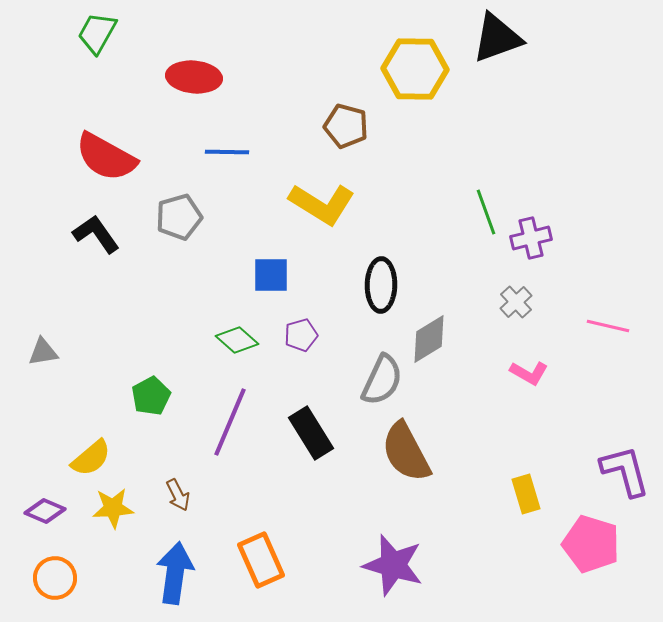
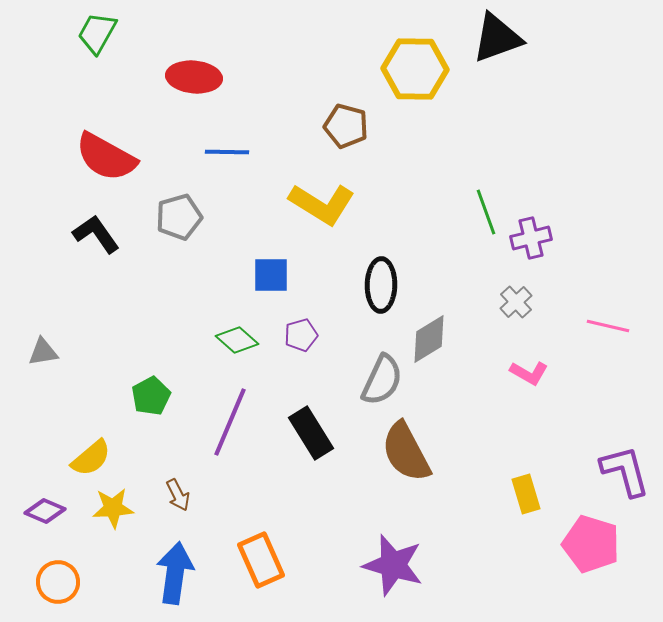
orange circle: moved 3 px right, 4 px down
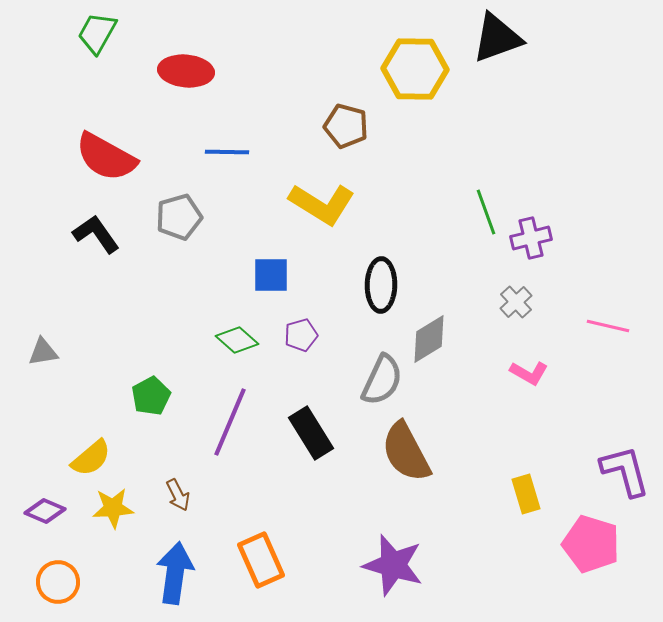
red ellipse: moved 8 px left, 6 px up
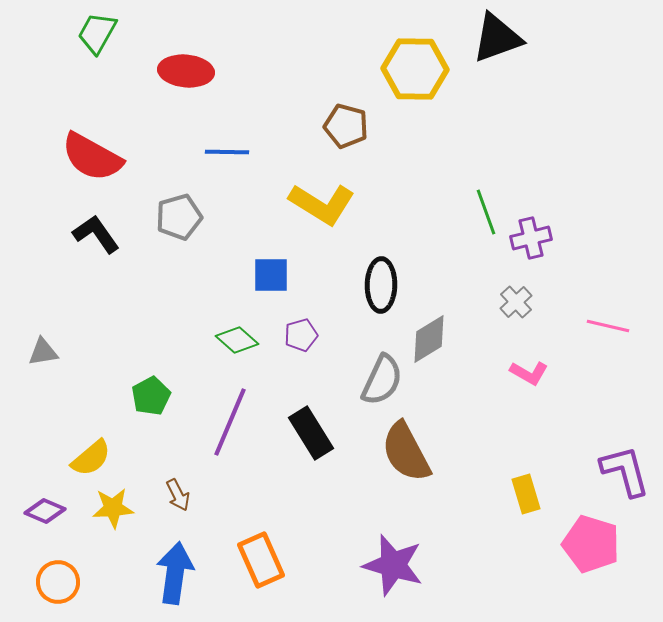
red semicircle: moved 14 px left
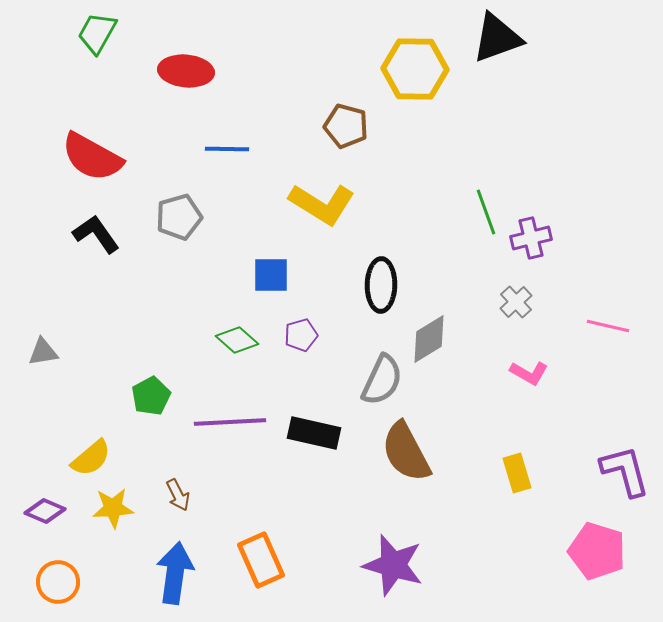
blue line: moved 3 px up
purple line: rotated 64 degrees clockwise
black rectangle: moved 3 px right; rotated 45 degrees counterclockwise
yellow rectangle: moved 9 px left, 21 px up
pink pentagon: moved 6 px right, 7 px down
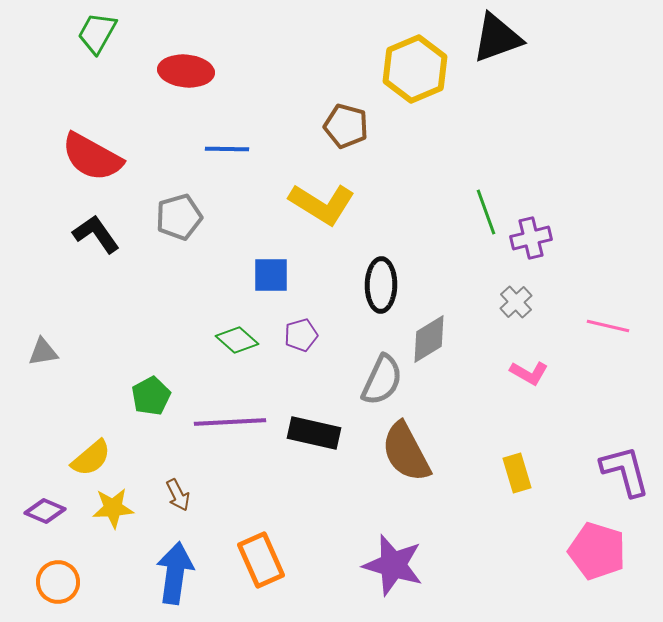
yellow hexagon: rotated 24 degrees counterclockwise
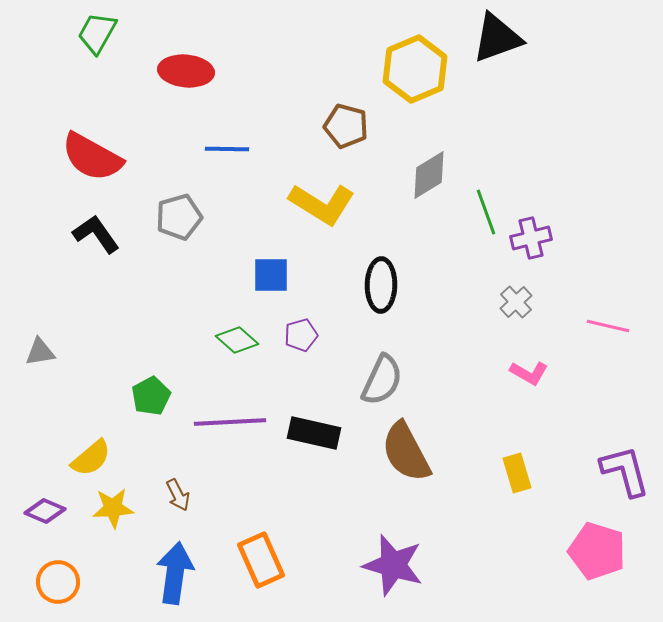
gray diamond: moved 164 px up
gray triangle: moved 3 px left
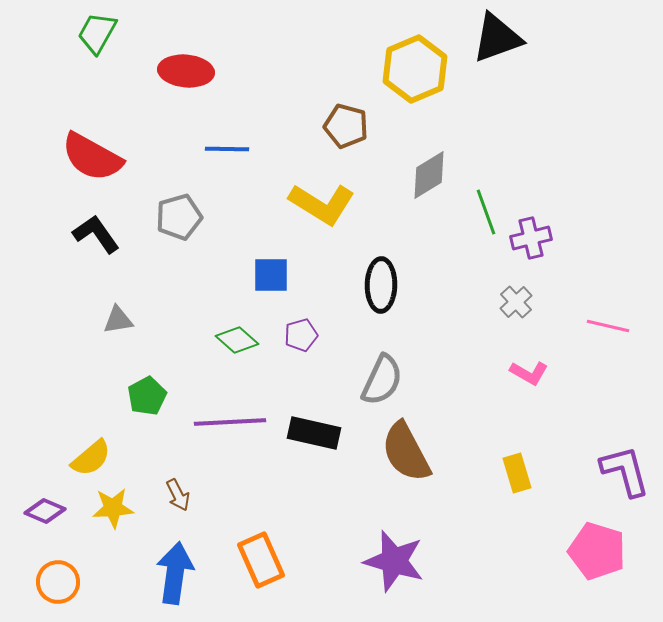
gray triangle: moved 78 px right, 32 px up
green pentagon: moved 4 px left
purple star: moved 1 px right, 4 px up
